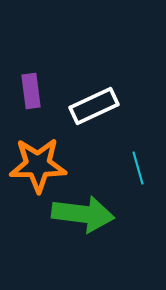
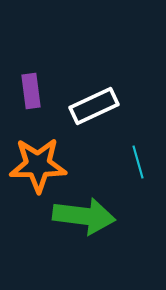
cyan line: moved 6 px up
green arrow: moved 1 px right, 2 px down
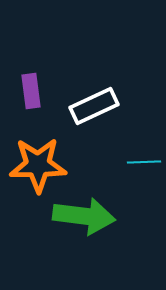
cyan line: moved 6 px right; rotated 76 degrees counterclockwise
